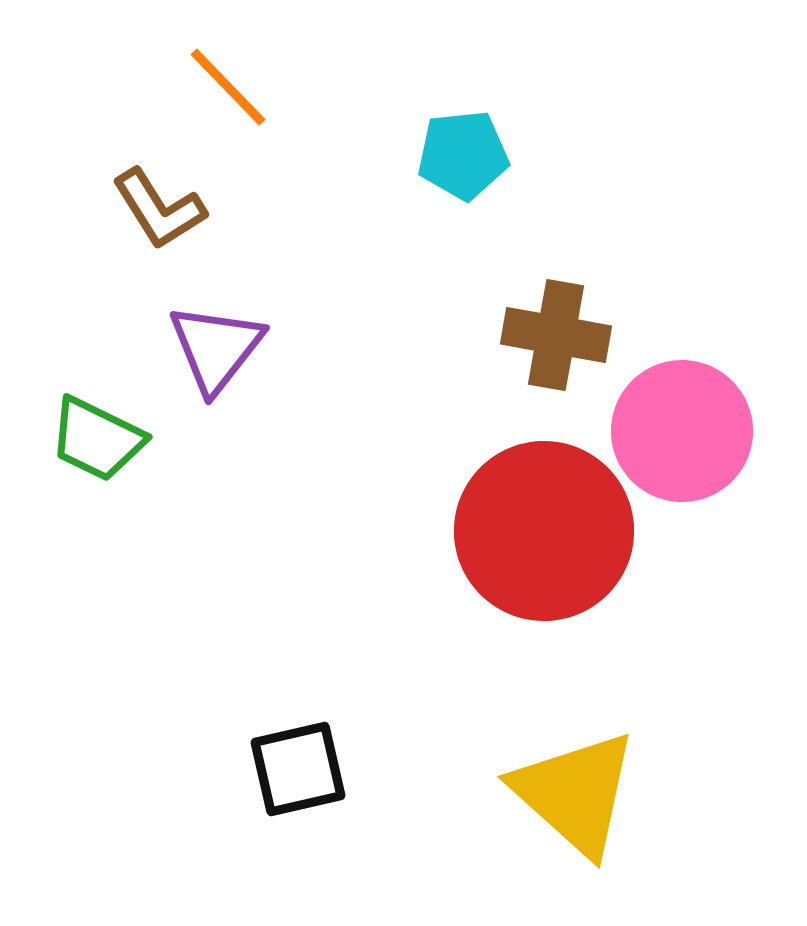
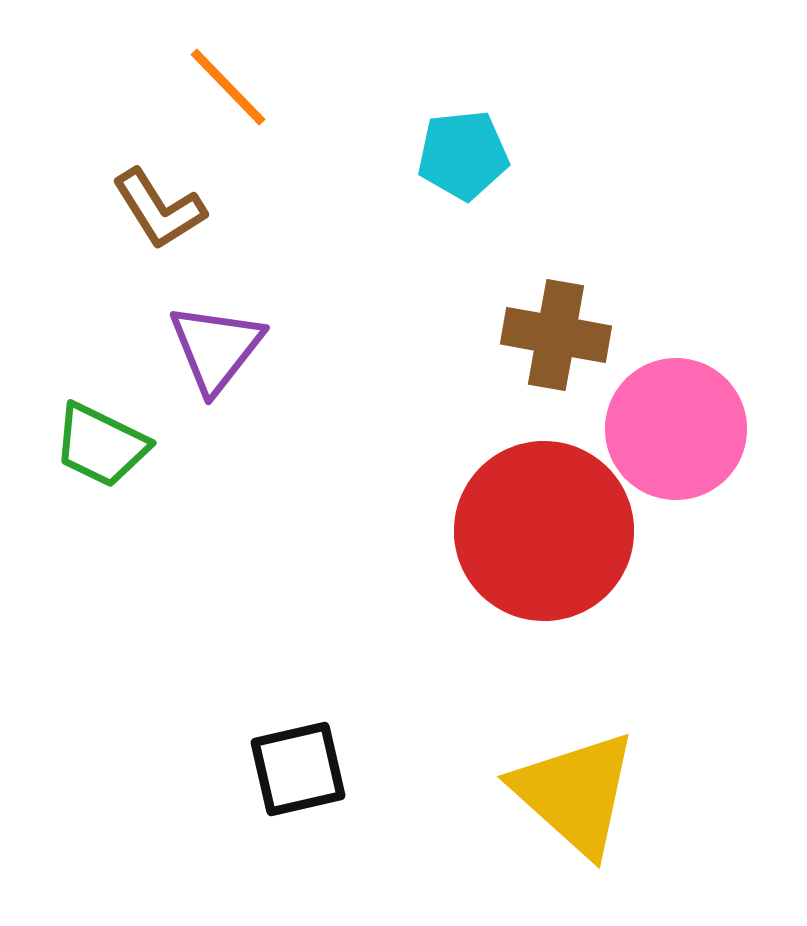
pink circle: moved 6 px left, 2 px up
green trapezoid: moved 4 px right, 6 px down
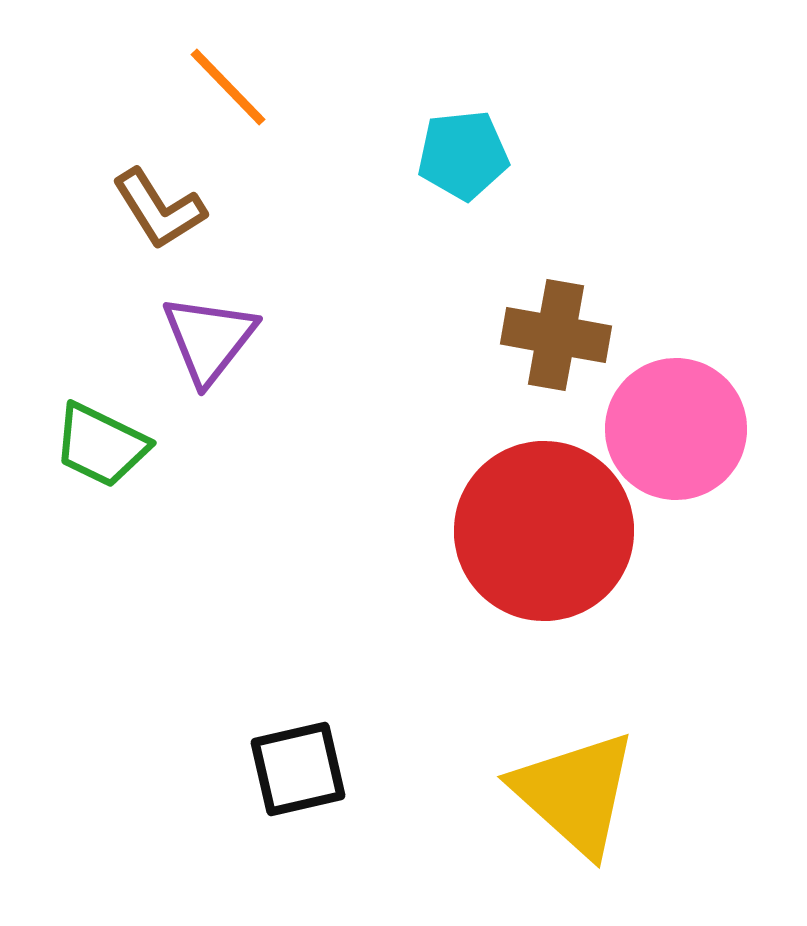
purple triangle: moved 7 px left, 9 px up
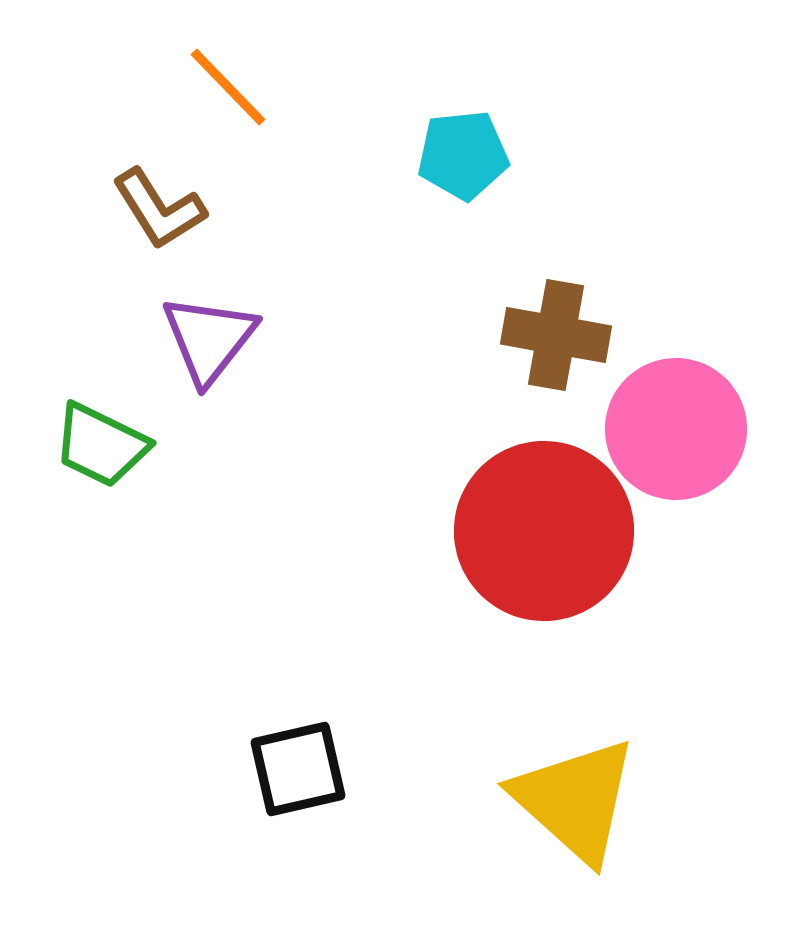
yellow triangle: moved 7 px down
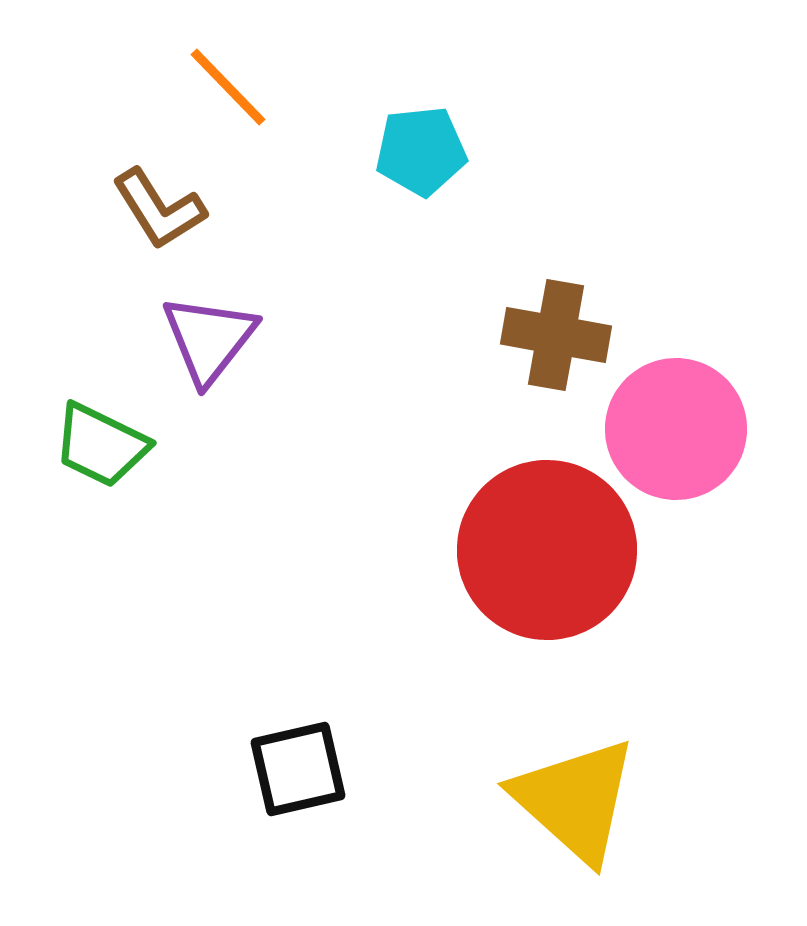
cyan pentagon: moved 42 px left, 4 px up
red circle: moved 3 px right, 19 px down
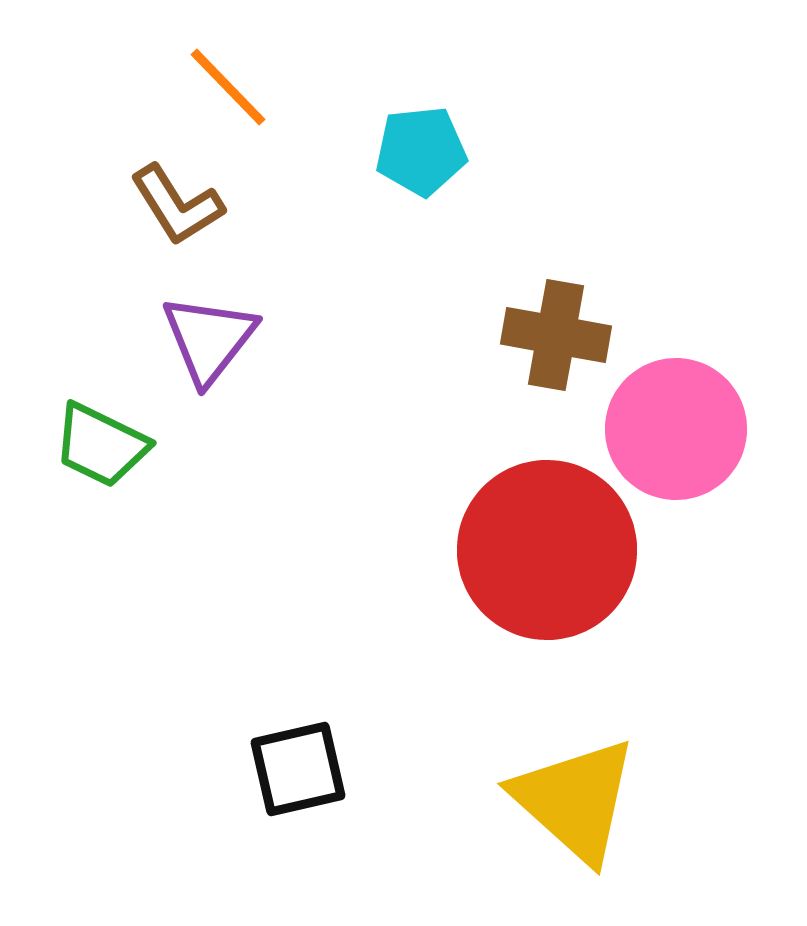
brown L-shape: moved 18 px right, 4 px up
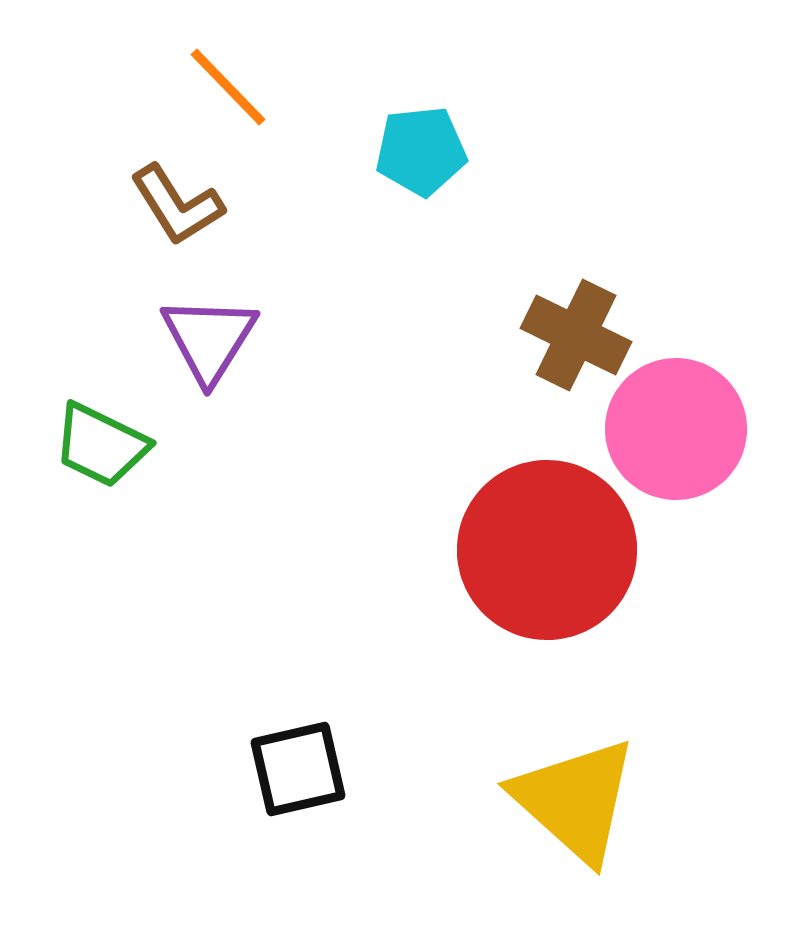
brown cross: moved 20 px right; rotated 16 degrees clockwise
purple triangle: rotated 6 degrees counterclockwise
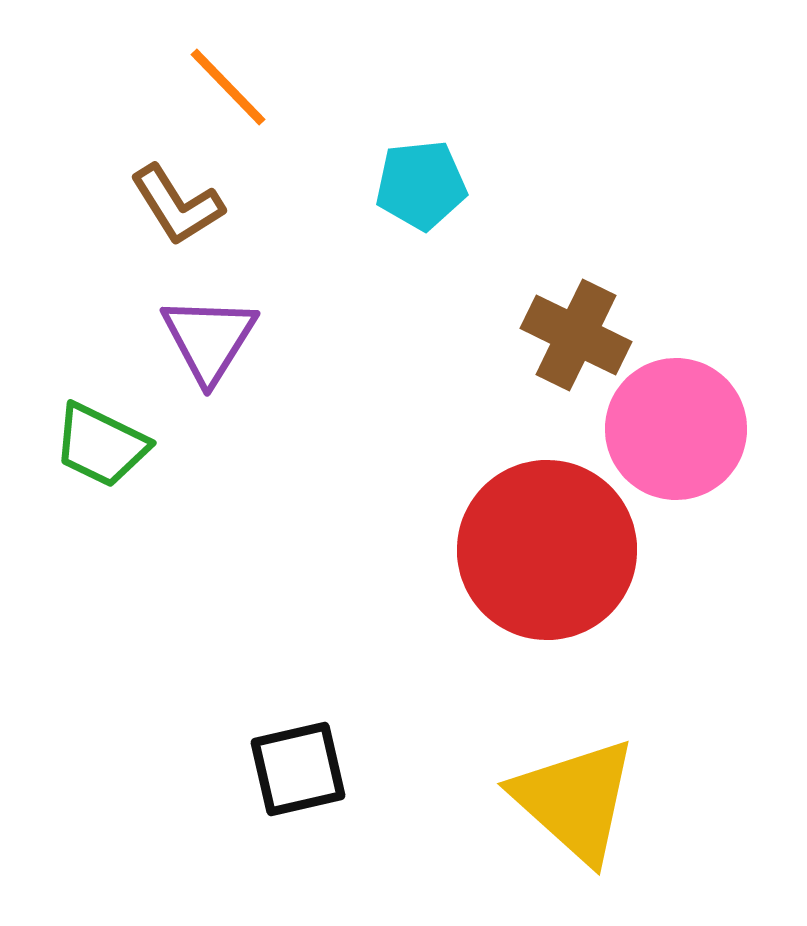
cyan pentagon: moved 34 px down
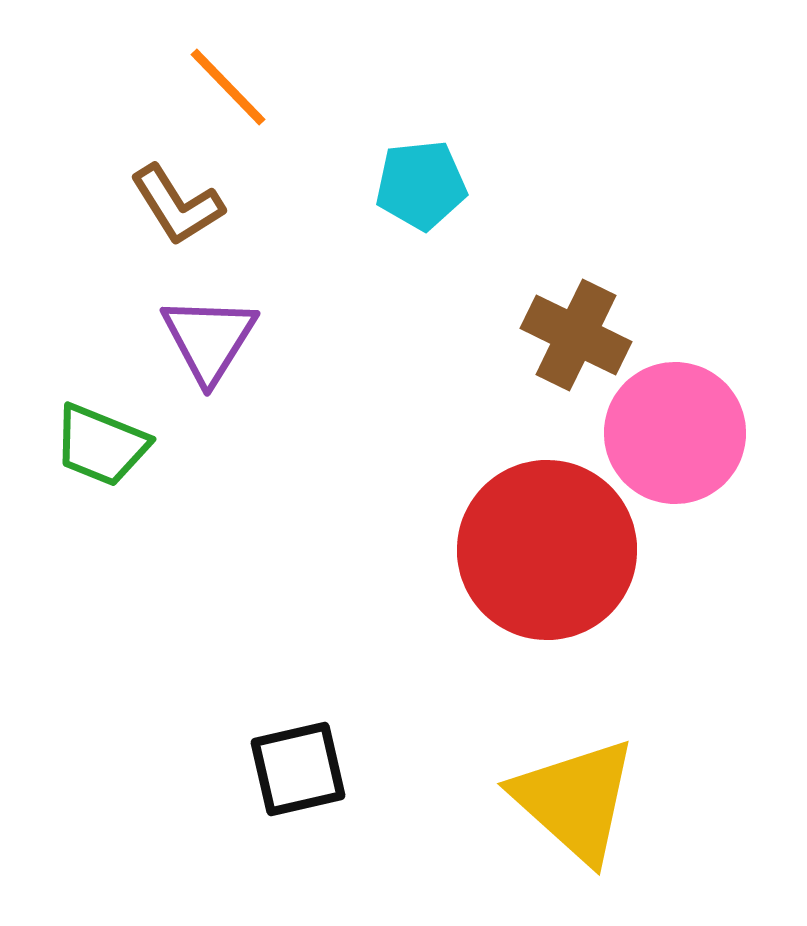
pink circle: moved 1 px left, 4 px down
green trapezoid: rotated 4 degrees counterclockwise
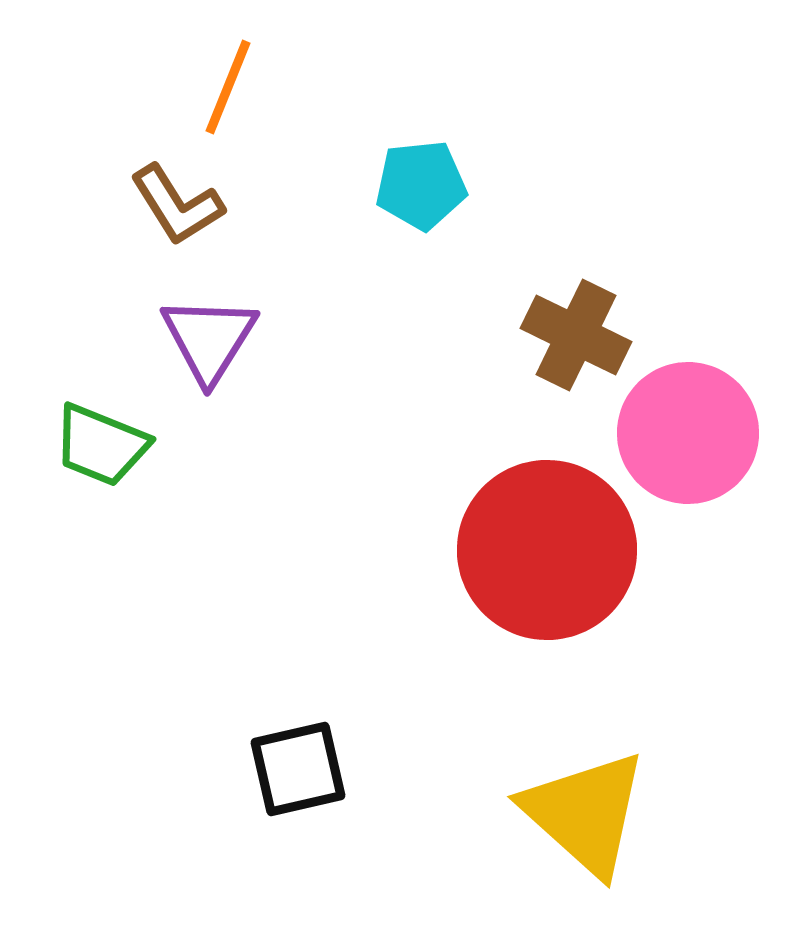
orange line: rotated 66 degrees clockwise
pink circle: moved 13 px right
yellow triangle: moved 10 px right, 13 px down
